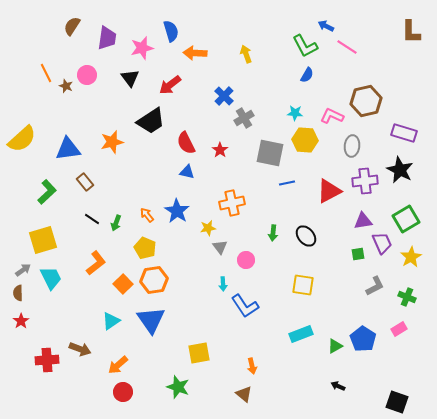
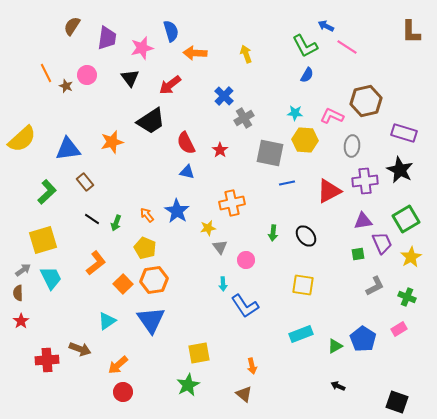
cyan triangle at (111, 321): moved 4 px left
green star at (178, 387): moved 10 px right, 2 px up; rotated 25 degrees clockwise
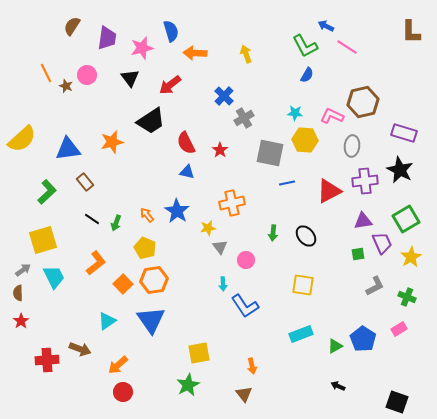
brown hexagon at (366, 101): moved 3 px left, 1 px down
cyan trapezoid at (51, 278): moved 3 px right, 1 px up
brown triangle at (244, 394): rotated 12 degrees clockwise
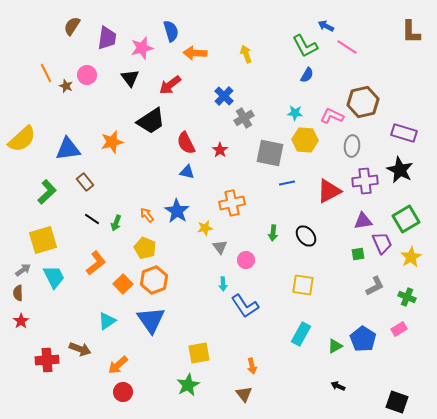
yellow star at (208, 228): moved 3 px left
orange hexagon at (154, 280): rotated 12 degrees counterclockwise
cyan rectangle at (301, 334): rotated 40 degrees counterclockwise
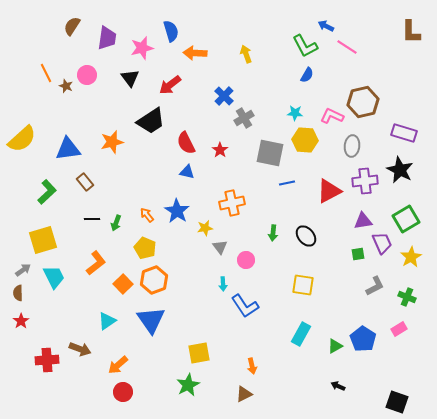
black line at (92, 219): rotated 35 degrees counterclockwise
brown triangle at (244, 394): rotated 42 degrees clockwise
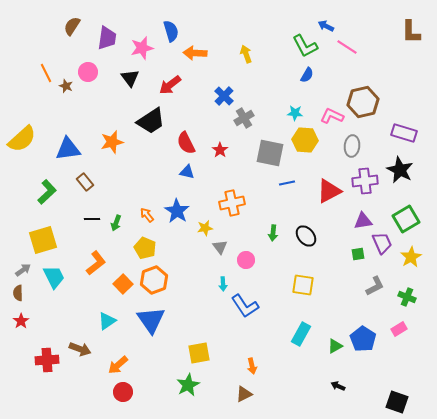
pink circle at (87, 75): moved 1 px right, 3 px up
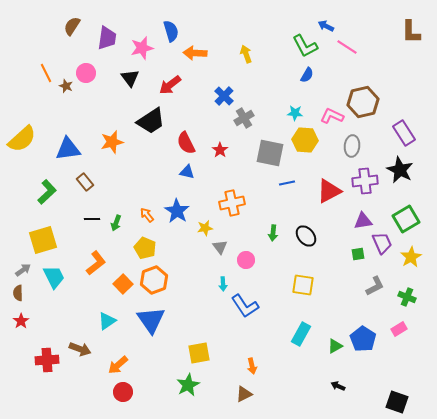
pink circle at (88, 72): moved 2 px left, 1 px down
purple rectangle at (404, 133): rotated 40 degrees clockwise
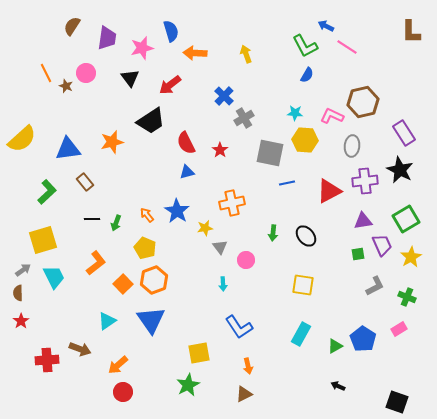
blue triangle at (187, 172): rotated 28 degrees counterclockwise
purple trapezoid at (382, 243): moved 2 px down
blue L-shape at (245, 306): moved 6 px left, 21 px down
orange arrow at (252, 366): moved 4 px left
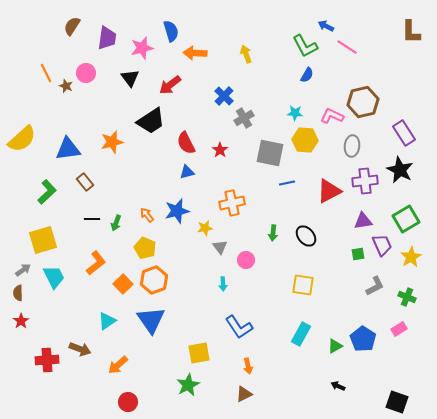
blue star at (177, 211): rotated 25 degrees clockwise
red circle at (123, 392): moved 5 px right, 10 px down
